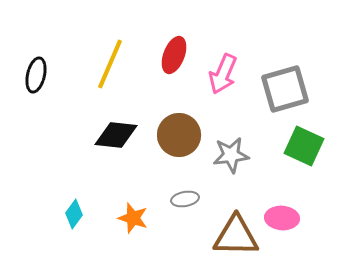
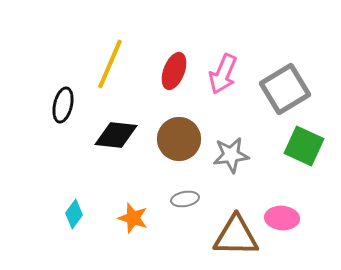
red ellipse: moved 16 px down
black ellipse: moved 27 px right, 30 px down
gray square: rotated 15 degrees counterclockwise
brown circle: moved 4 px down
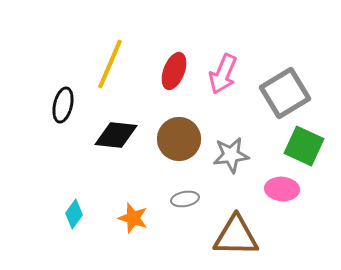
gray square: moved 4 px down
pink ellipse: moved 29 px up
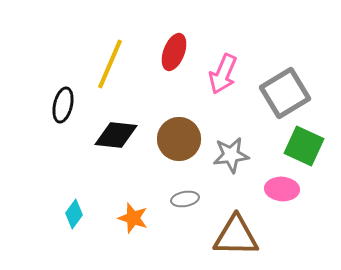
red ellipse: moved 19 px up
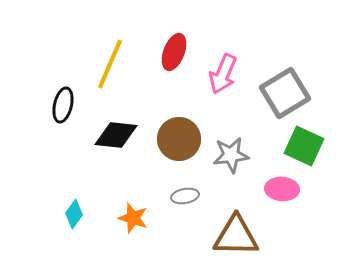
gray ellipse: moved 3 px up
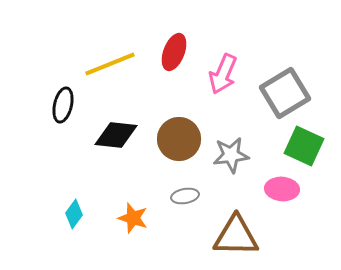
yellow line: rotated 45 degrees clockwise
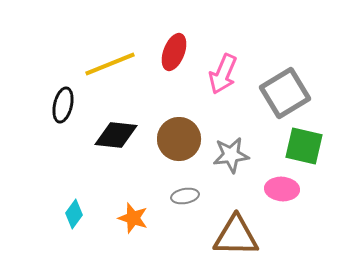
green square: rotated 12 degrees counterclockwise
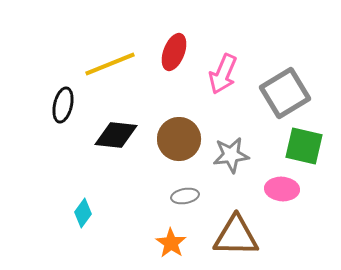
cyan diamond: moved 9 px right, 1 px up
orange star: moved 38 px right, 25 px down; rotated 16 degrees clockwise
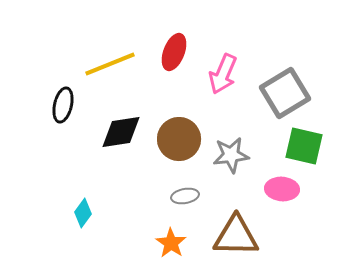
black diamond: moved 5 px right, 3 px up; rotated 15 degrees counterclockwise
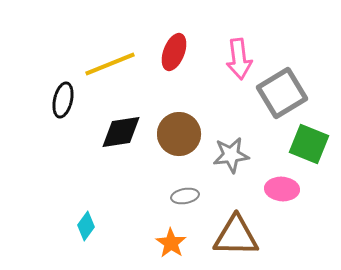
pink arrow: moved 16 px right, 15 px up; rotated 30 degrees counterclockwise
gray square: moved 3 px left
black ellipse: moved 5 px up
brown circle: moved 5 px up
green square: moved 5 px right, 2 px up; rotated 9 degrees clockwise
cyan diamond: moved 3 px right, 13 px down
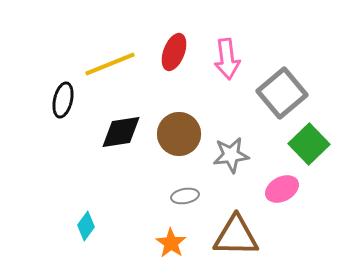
pink arrow: moved 12 px left
gray square: rotated 9 degrees counterclockwise
green square: rotated 24 degrees clockwise
pink ellipse: rotated 32 degrees counterclockwise
